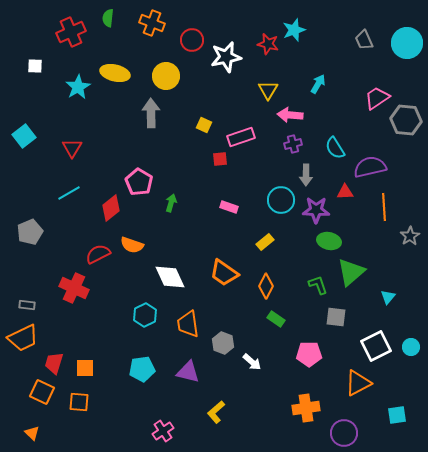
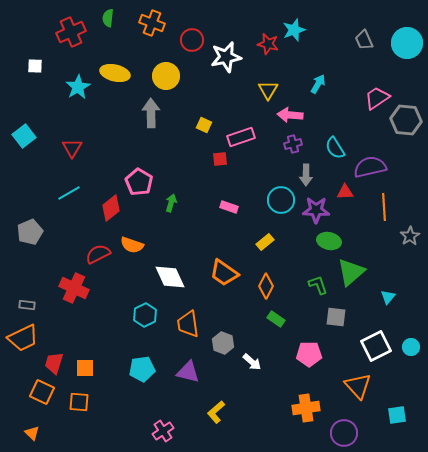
orange triangle at (358, 383): moved 3 px down; rotated 44 degrees counterclockwise
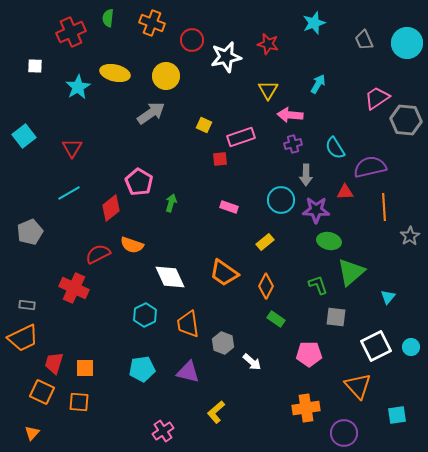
cyan star at (294, 30): moved 20 px right, 7 px up
gray arrow at (151, 113): rotated 56 degrees clockwise
orange triangle at (32, 433): rotated 28 degrees clockwise
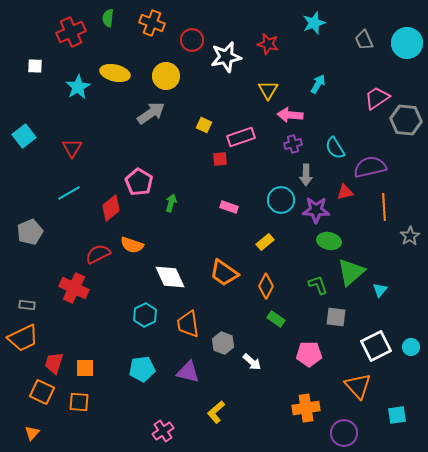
red triangle at (345, 192): rotated 12 degrees counterclockwise
cyan triangle at (388, 297): moved 8 px left, 7 px up
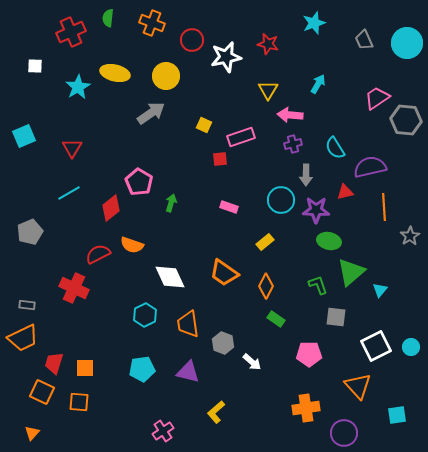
cyan square at (24, 136): rotated 15 degrees clockwise
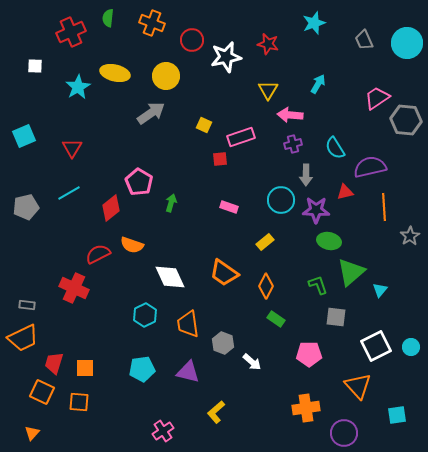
gray pentagon at (30, 232): moved 4 px left, 25 px up; rotated 10 degrees clockwise
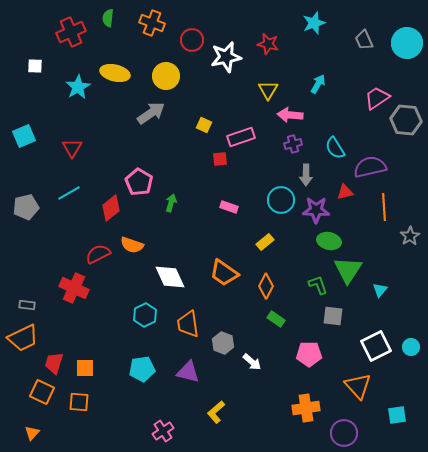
green triangle at (351, 272): moved 3 px left, 2 px up; rotated 16 degrees counterclockwise
gray square at (336, 317): moved 3 px left, 1 px up
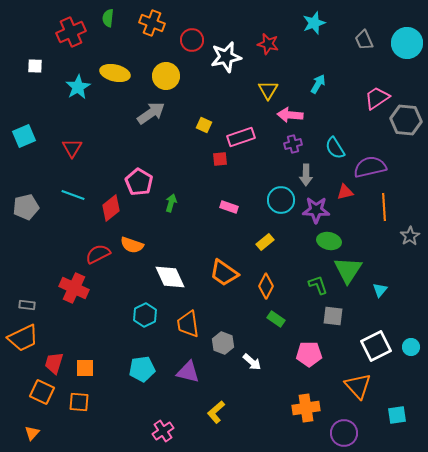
cyan line at (69, 193): moved 4 px right, 2 px down; rotated 50 degrees clockwise
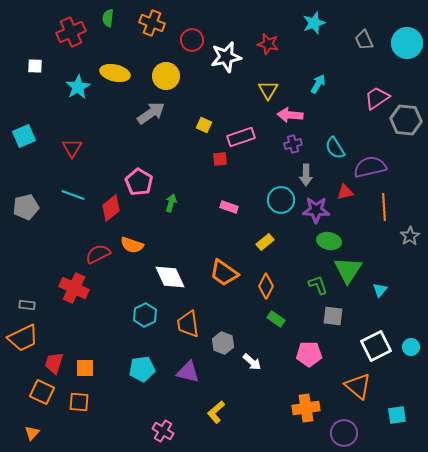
orange triangle at (358, 386): rotated 8 degrees counterclockwise
pink cross at (163, 431): rotated 25 degrees counterclockwise
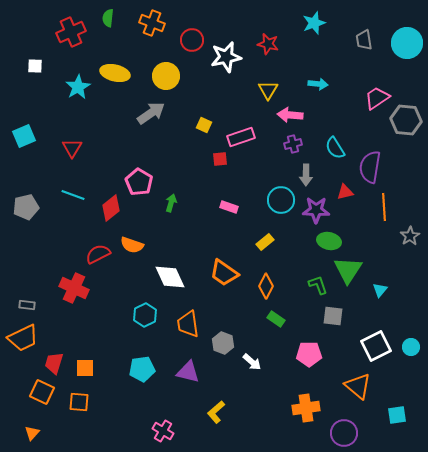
gray trapezoid at (364, 40): rotated 15 degrees clockwise
cyan arrow at (318, 84): rotated 66 degrees clockwise
purple semicircle at (370, 167): rotated 68 degrees counterclockwise
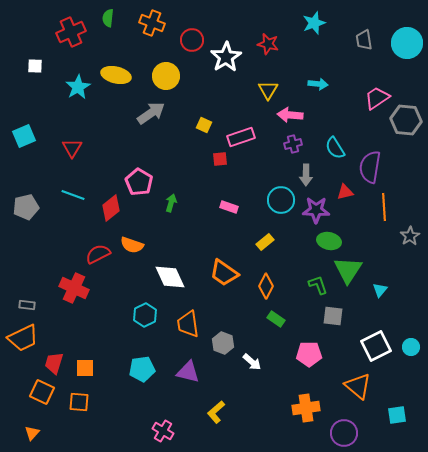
white star at (226, 57): rotated 20 degrees counterclockwise
yellow ellipse at (115, 73): moved 1 px right, 2 px down
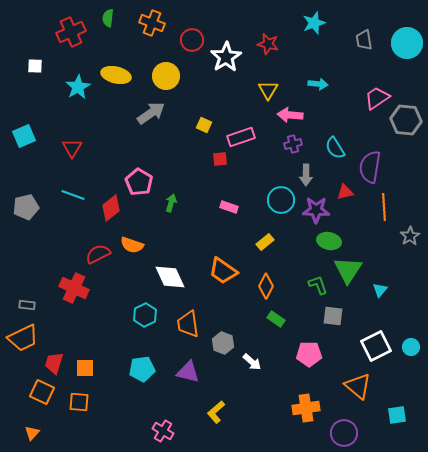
orange trapezoid at (224, 273): moved 1 px left, 2 px up
